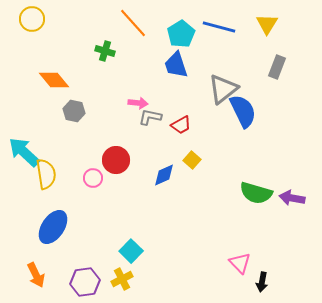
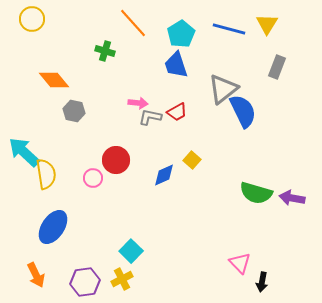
blue line: moved 10 px right, 2 px down
red trapezoid: moved 4 px left, 13 px up
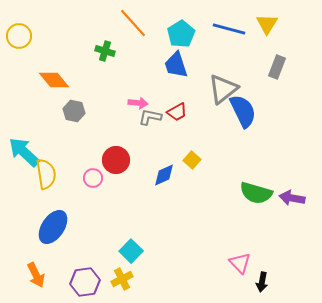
yellow circle: moved 13 px left, 17 px down
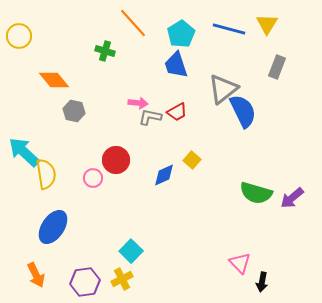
purple arrow: rotated 50 degrees counterclockwise
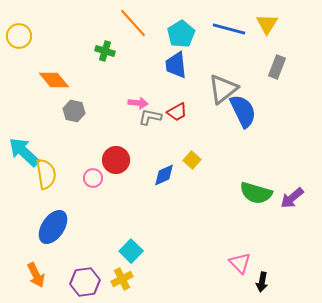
blue trapezoid: rotated 12 degrees clockwise
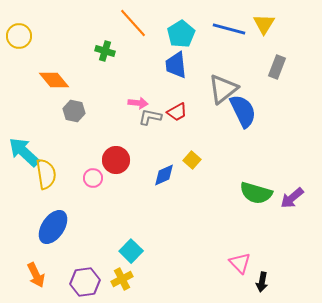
yellow triangle: moved 3 px left
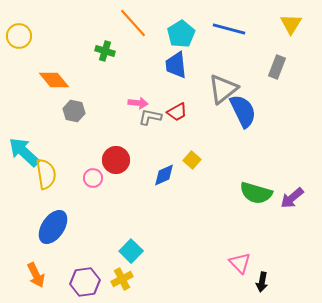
yellow triangle: moved 27 px right
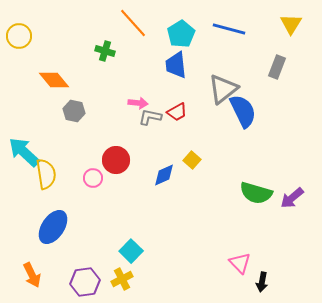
orange arrow: moved 4 px left
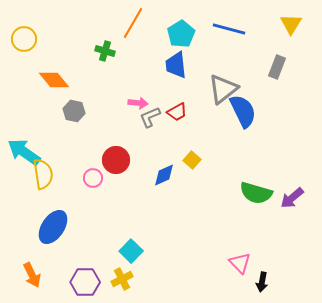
orange line: rotated 72 degrees clockwise
yellow circle: moved 5 px right, 3 px down
gray L-shape: rotated 35 degrees counterclockwise
cyan arrow: rotated 8 degrees counterclockwise
yellow semicircle: moved 3 px left
purple hexagon: rotated 8 degrees clockwise
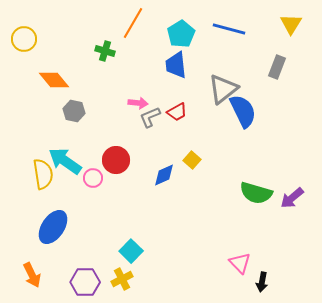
cyan arrow: moved 41 px right, 9 px down
